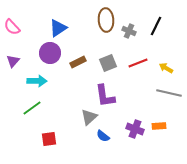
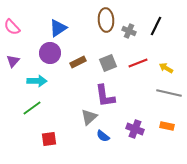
orange rectangle: moved 8 px right; rotated 16 degrees clockwise
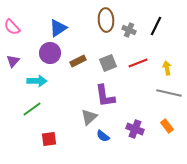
gray cross: moved 1 px up
brown rectangle: moved 1 px up
yellow arrow: moved 1 px right; rotated 48 degrees clockwise
green line: moved 1 px down
orange rectangle: rotated 40 degrees clockwise
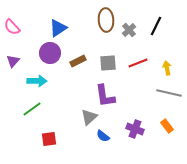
gray cross: rotated 24 degrees clockwise
gray square: rotated 18 degrees clockwise
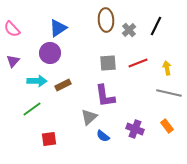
pink semicircle: moved 2 px down
brown rectangle: moved 15 px left, 24 px down
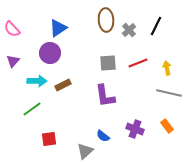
gray triangle: moved 4 px left, 34 px down
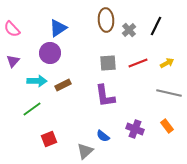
yellow arrow: moved 5 px up; rotated 72 degrees clockwise
red square: rotated 14 degrees counterclockwise
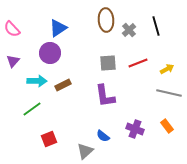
black line: rotated 42 degrees counterclockwise
yellow arrow: moved 6 px down
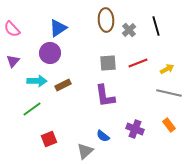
orange rectangle: moved 2 px right, 1 px up
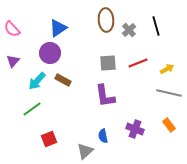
cyan arrow: rotated 132 degrees clockwise
brown rectangle: moved 5 px up; rotated 56 degrees clockwise
blue semicircle: rotated 40 degrees clockwise
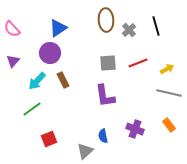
brown rectangle: rotated 35 degrees clockwise
